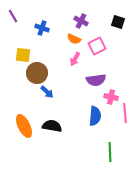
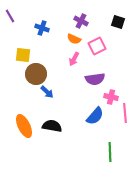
purple line: moved 3 px left
pink arrow: moved 1 px left
brown circle: moved 1 px left, 1 px down
purple semicircle: moved 1 px left, 1 px up
blue semicircle: rotated 36 degrees clockwise
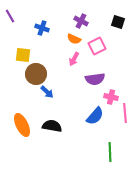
orange ellipse: moved 2 px left, 1 px up
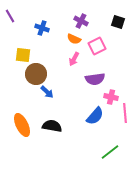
green line: rotated 54 degrees clockwise
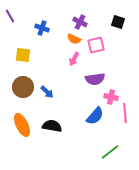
purple cross: moved 1 px left, 1 px down
pink square: moved 1 px left, 1 px up; rotated 12 degrees clockwise
brown circle: moved 13 px left, 13 px down
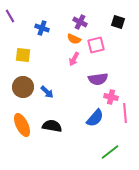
purple semicircle: moved 3 px right
blue semicircle: moved 2 px down
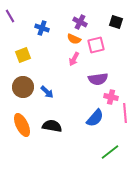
black square: moved 2 px left
yellow square: rotated 28 degrees counterclockwise
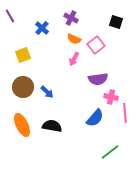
purple cross: moved 9 px left, 4 px up
blue cross: rotated 24 degrees clockwise
pink square: rotated 24 degrees counterclockwise
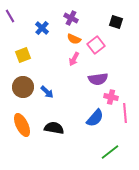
black semicircle: moved 2 px right, 2 px down
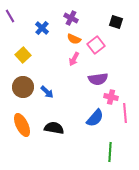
yellow square: rotated 21 degrees counterclockwise
green line: rotated 48 degrees counterclockwise
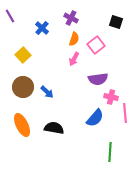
orange semicircle: rotated 96 degrees counterclockwise
